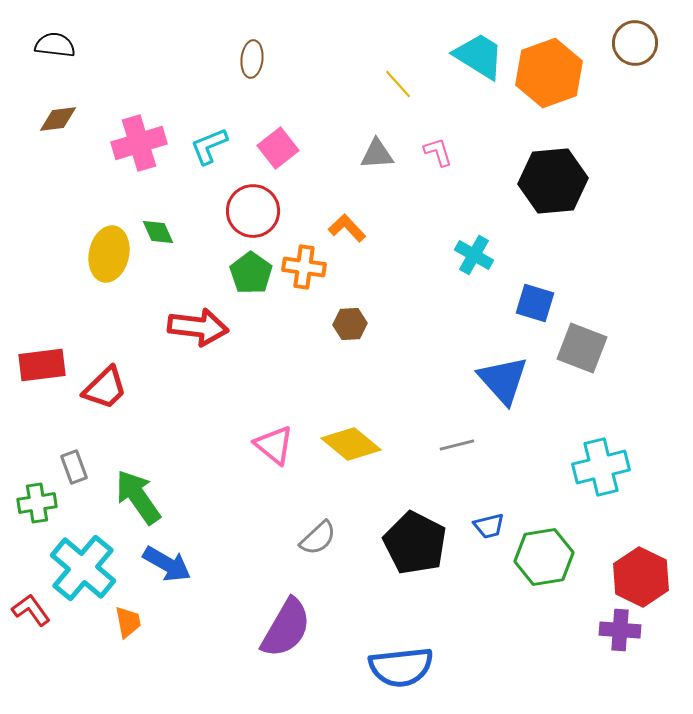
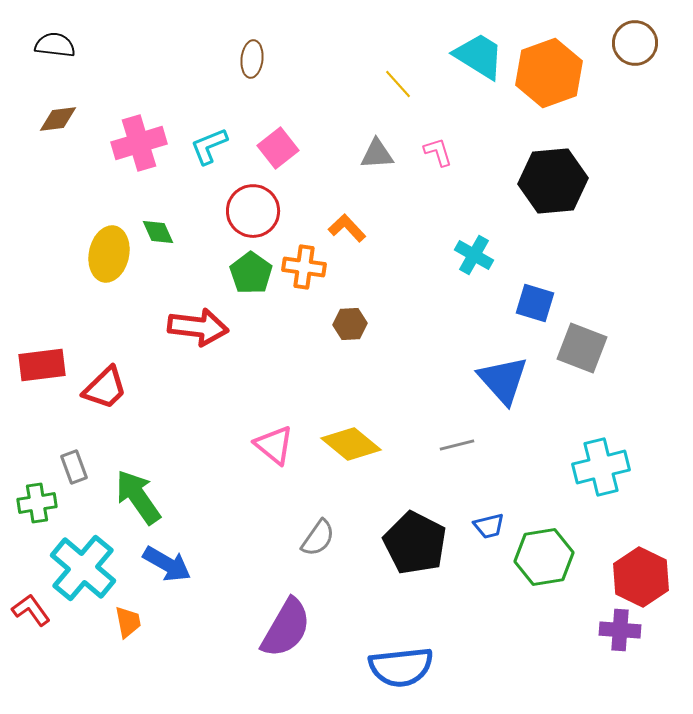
gray semicircle at (318, 538): rotated 12 degrees counterclockwise
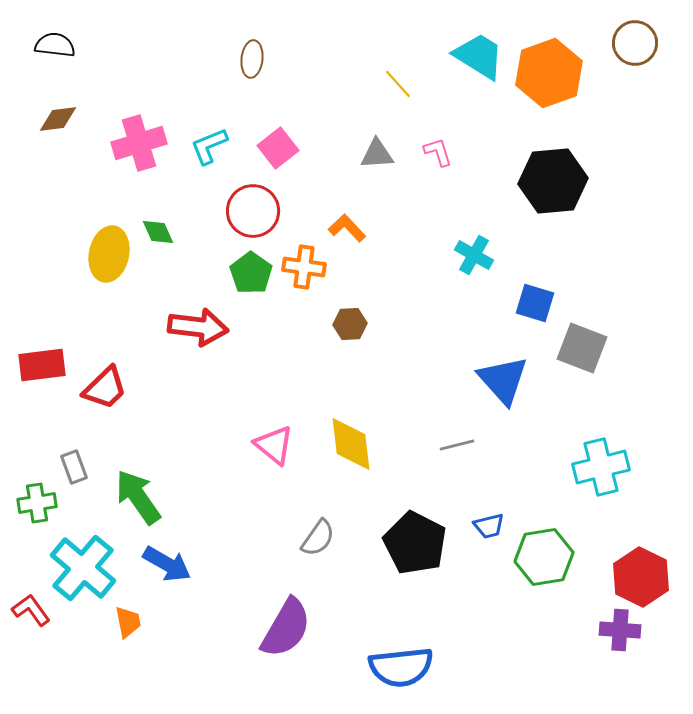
yellow diamond at (351, 444): rotated 44 degrees clockwise
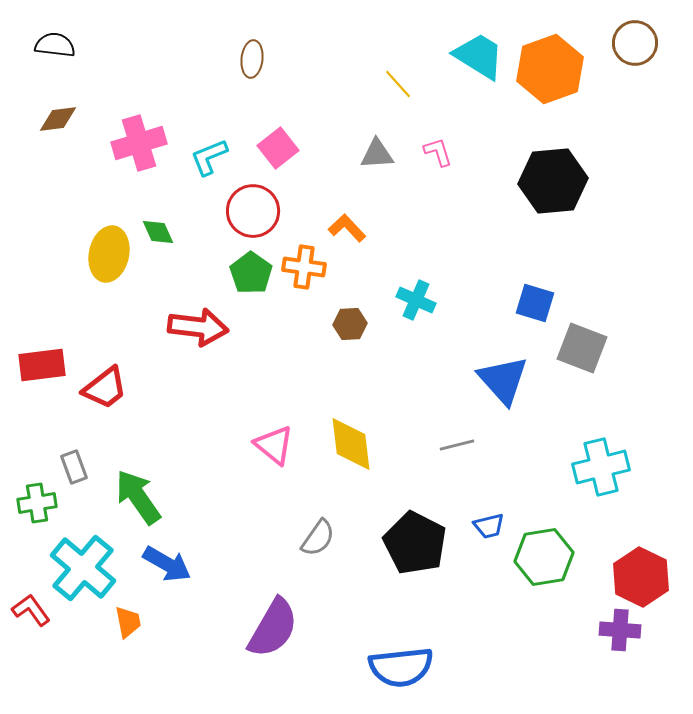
orange hexagon at (549, 73): moved 1 px right, 4 px up
cyan L-shape at (209, 146): moved 11 px down
cyan cross at (474, 255): moved 58 px left, 45 px down; rotated 6 degrees counterclockwise
red trapezoid at (105, 388): rotated 6 degrees clockwise
purple semicircle at (286, 628): moved 13 px left
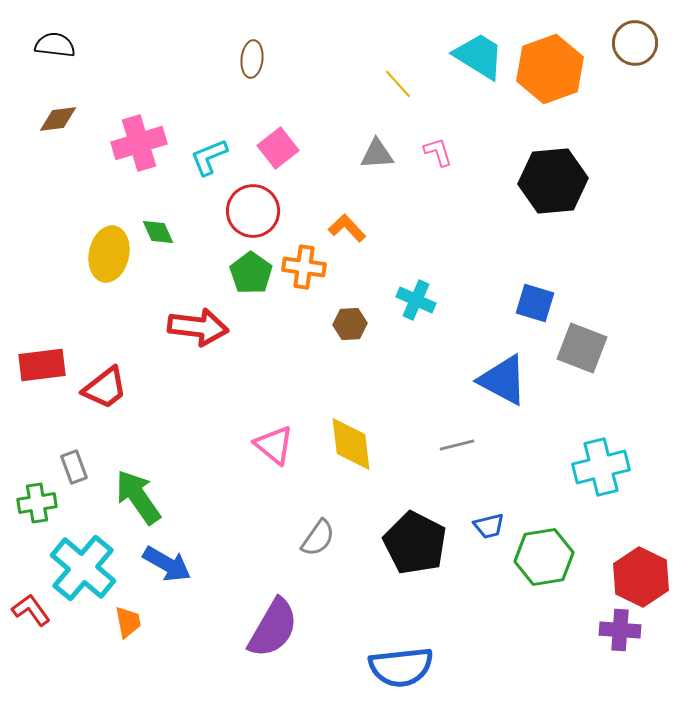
blue triangle at (503, 380): rotated 20 degrees counterclockwise
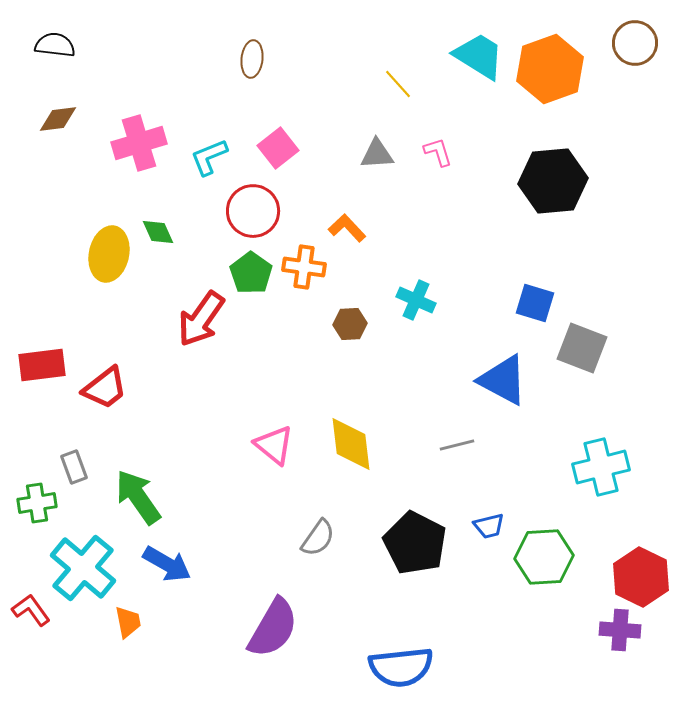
red arrow at (198, 327): moved 3 px right, 8 px up; rotated 118 degrees clockwise
green hexagon at (544, 557): rotated 6 degrees clockwise
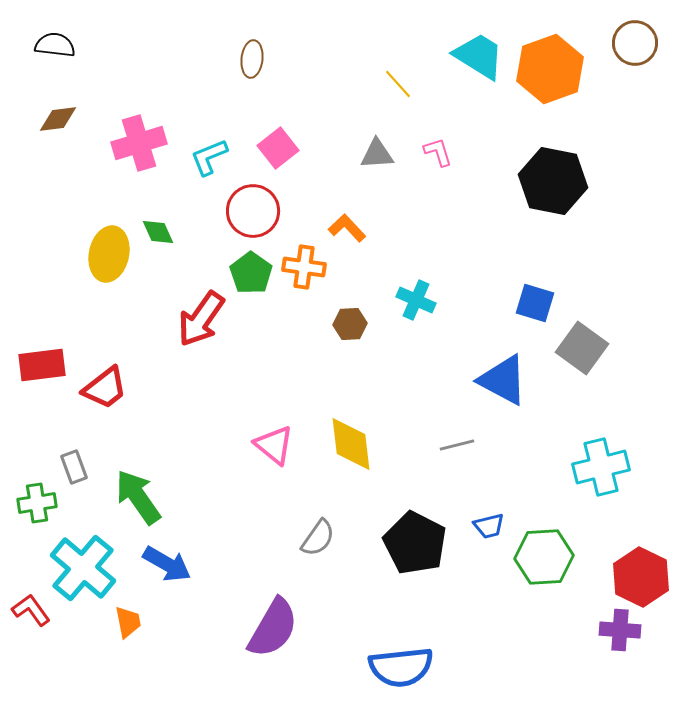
black hexagon at (553, 181): rotated 16 degrees clockwise
gray square at (582, 348): rotated 15 degrees clockwise
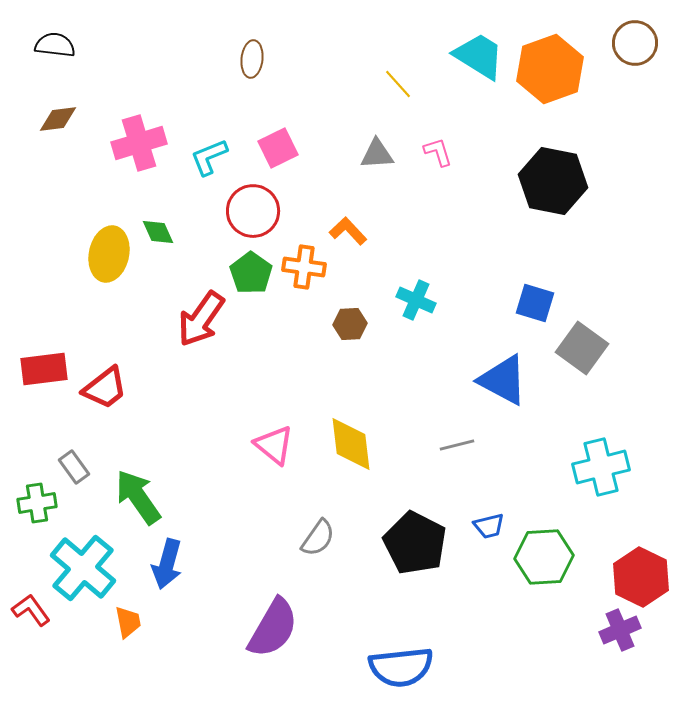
pink square at (278, 148): rotated 12 degrees clockwise
orange L-shape at (347, 228): moved 1 px right, 3 px down
red rectangle at (42, 365): moved 2 px right, 4 px down
gray rectangle at (74, 467): rotated 16 degrees counterclockwise
blue arrow at (167, 564): rotated 75 degrees clockwise
purple cross at (620, 630): rotated 27 degrees counterclockwise
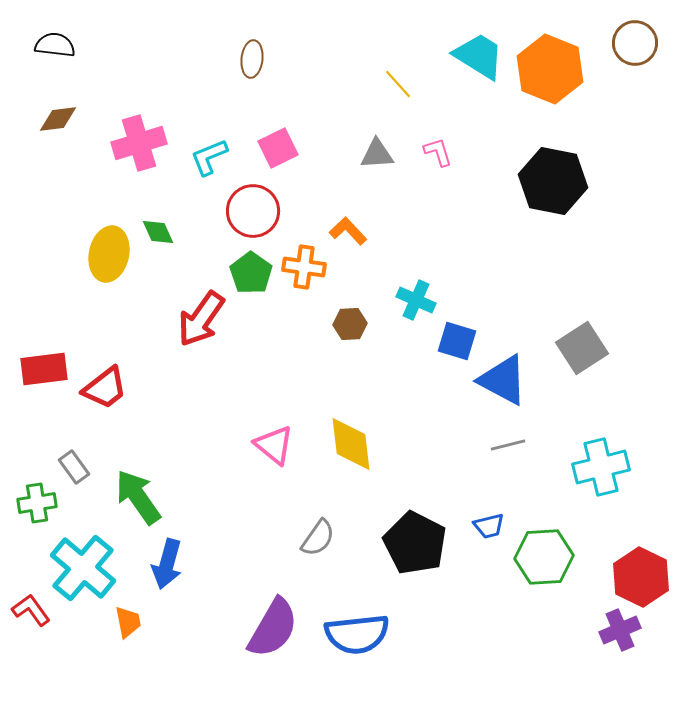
orange hexagon at (550, 69): rotated 18 degrees counterclockwise
blue square at (535, 303): moved 78 px left, 38 px down
gray square at (582, 348): rotated 21 degrees clockwise
gray line at (457, 445): moved 51 px right
blue semicircle at (401, 667): moved 44 px left, 33 px up
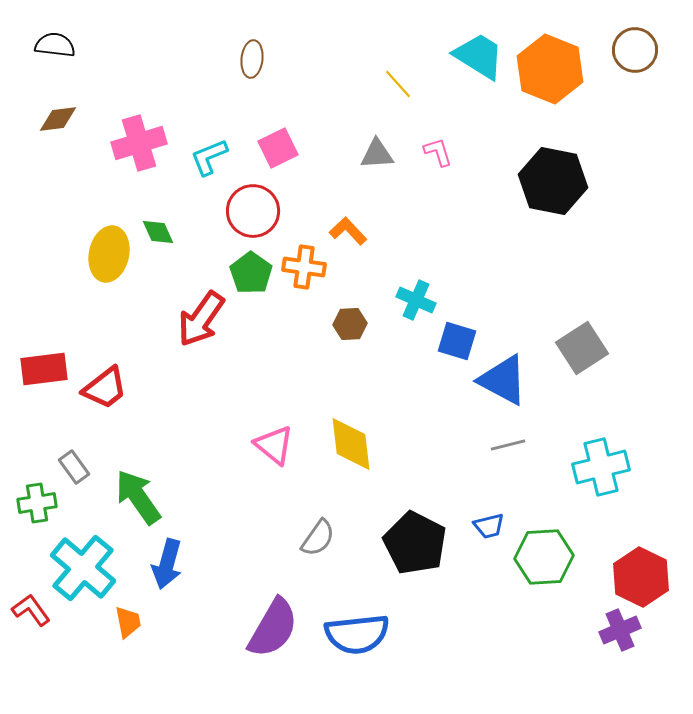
brown circle at (635, 43): moved 7 px down
